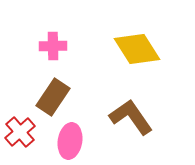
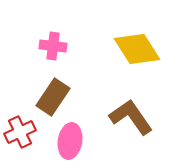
pink cross: rotated 8 degrees clockwise
red cross: rotated 16 degrees clockwise
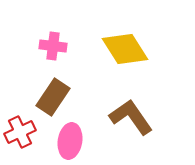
yellow diamond: moved 12 px left
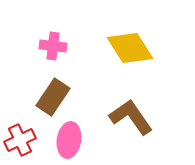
yellow diamond: moved 5 px right, 1 px up
red cross: moved 8 px down
pink ellipse: moved 1 px left, 1 px up
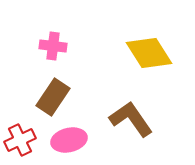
yellow diamond: moved 19 px right, 5 px down
brown L-shape: moved 2 px down
pink ellipse: rotated 68 degrees clockwise
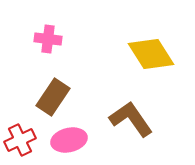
pink cross: moved 5 px left, 7 px up
yellow diamond: moved 2 px right, 1 px down
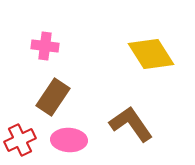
pink cross: moved 3 px left, 7 px down
brown L-shape: moved 5 px down
pink ellipse: rotated 16 degrees clockwise
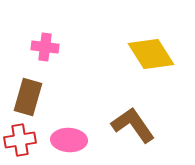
pink cross: moved 1 px down
brown rectangle: moved 25 px left; rotated 18 degrees counterclockwise
brown L-shape: moved 2 px right, 1 px down
red cross: rotated 16 degrees clockwise
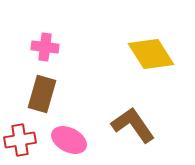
brown rectangle: moved 14 px right, 3 px up
pink ellipse: rotated 24 degrees clockwise
